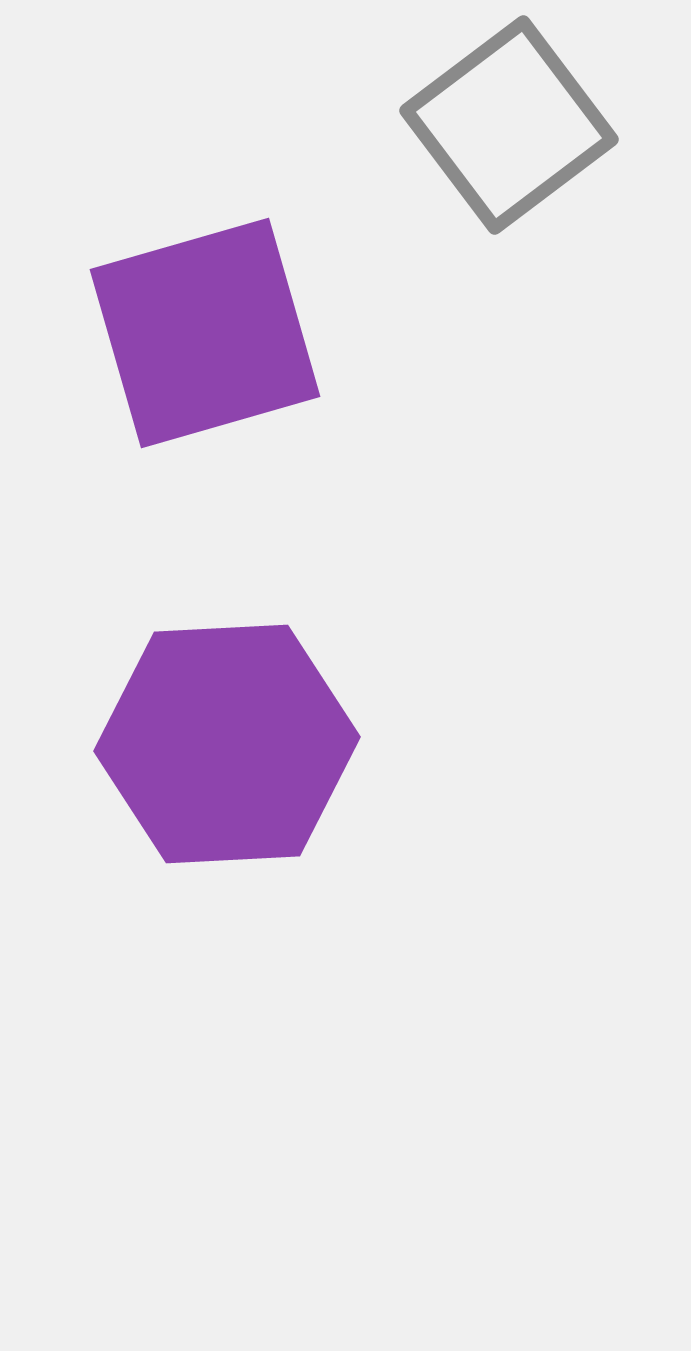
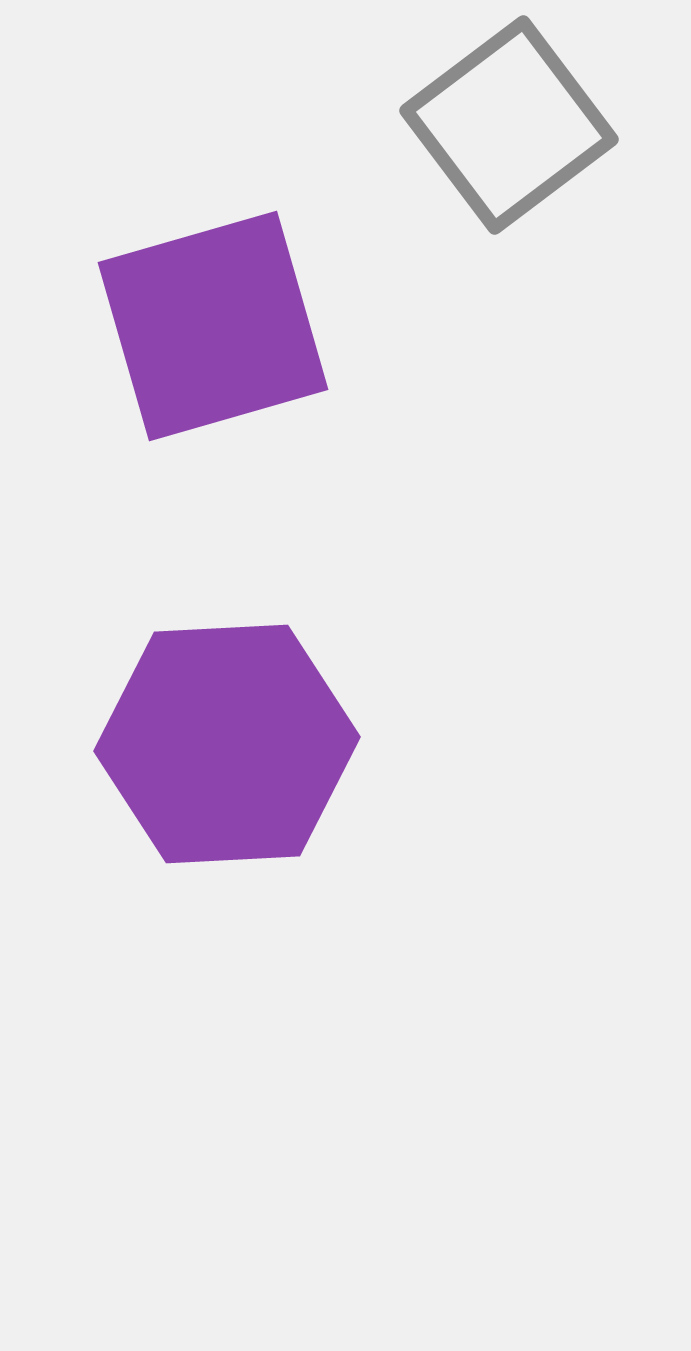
purple square: moved 8 px right, 7 px up
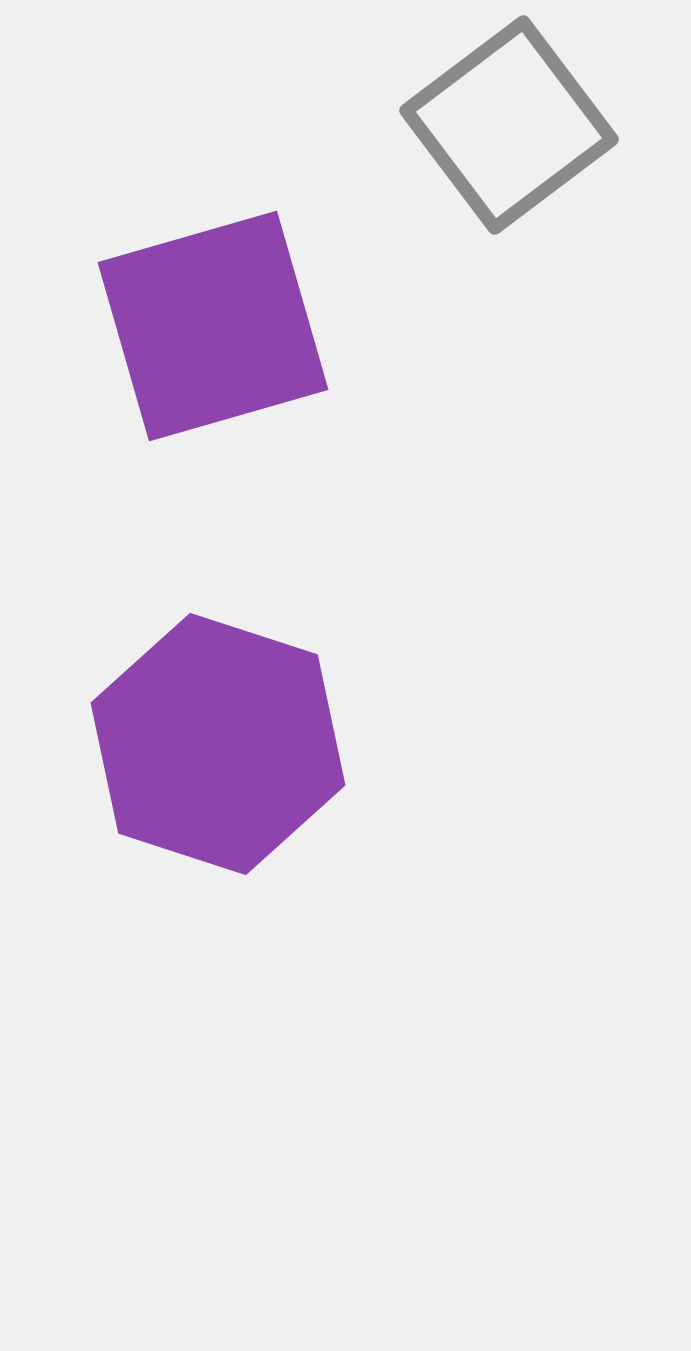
purple hexagon: moved 9 px left; rotated 21 degrees clockwise
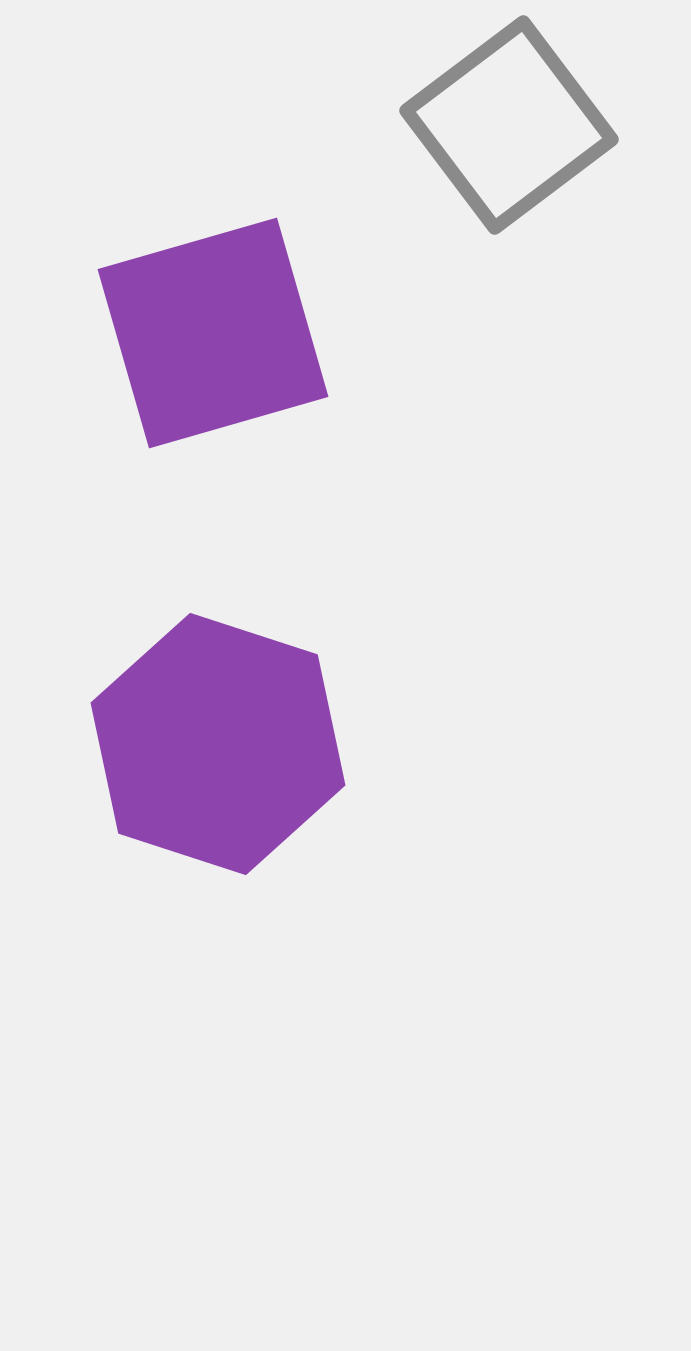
purple square: moved 7 px down
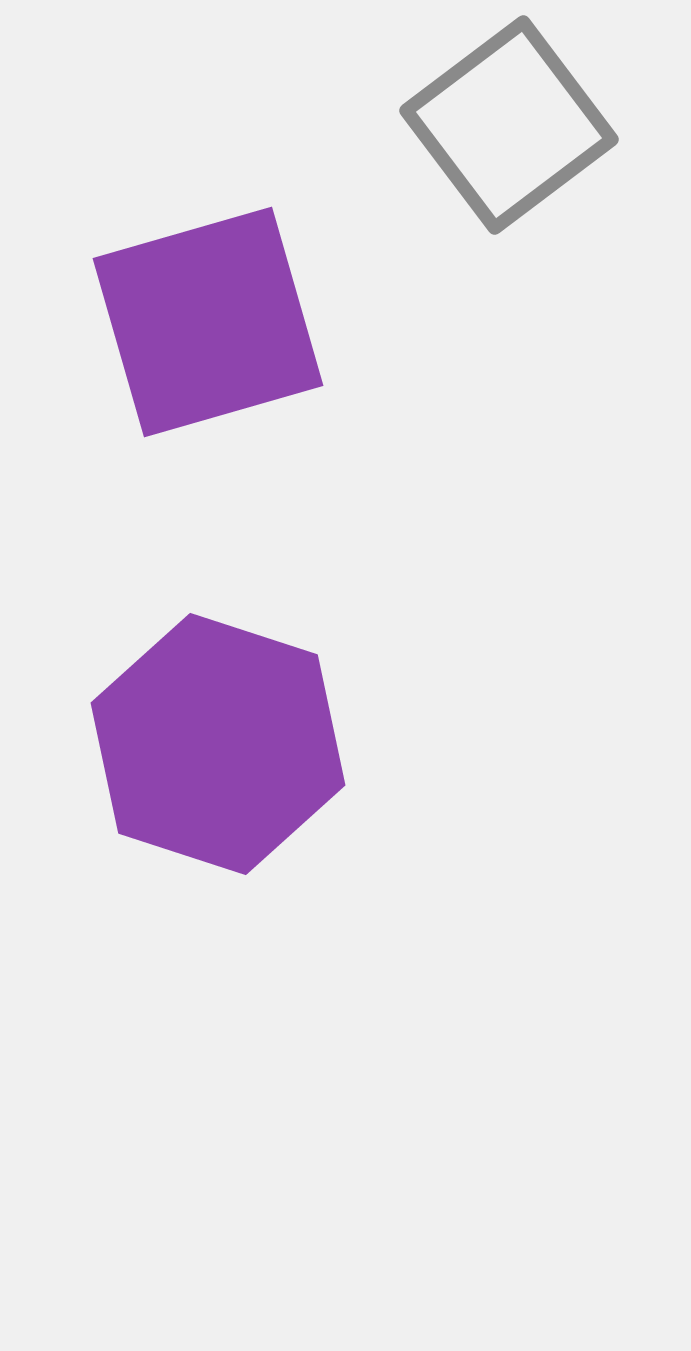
purple square: moved 5 px left, 11 px up
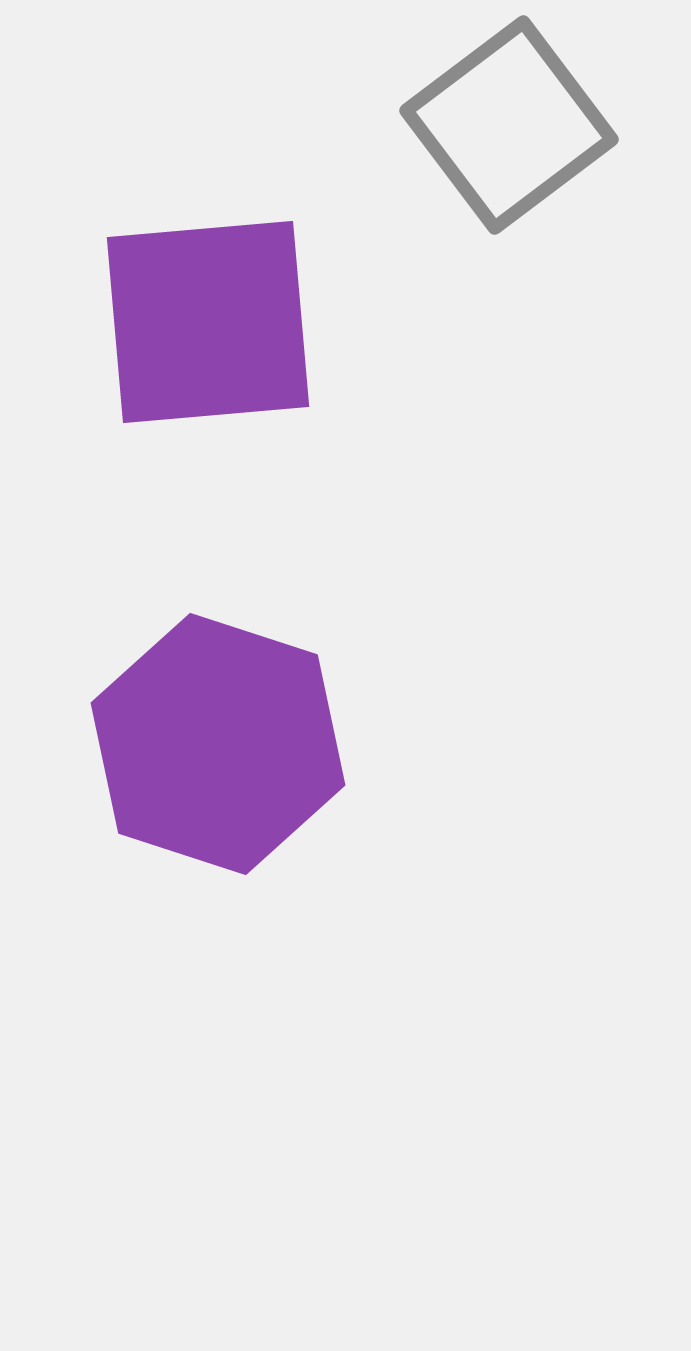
purple square: rotated 11 degrees clockwise
